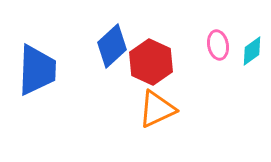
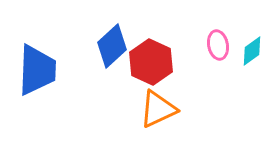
orange triangle: moved 1 px right
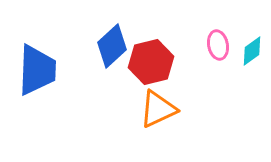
red hexagon: rotated 21 degrees clockwise
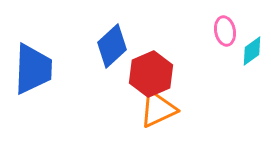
pink ellipse: moved 7 px right, 14 px up
red hexagon: moved 12 px down; rotated 9 degrees counterclockwise
blue trapezoid: moved 4 px left, 1 px up
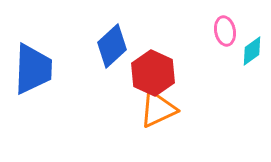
red hexagon: moved 2 px right, 1 px up; rotated 12 degrees counterclockwise
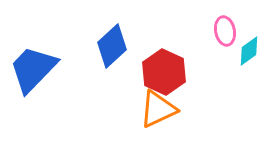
cyan diamond: moved 3 px left
blue trapezoid: rotated 138 degrees counterclockwise
red hexagon: moved 11 px right, 1 px up
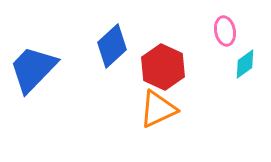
cyan diamond: moved 4 px left, 13 px down
red hexagon: moved 1 px left, 5 px up
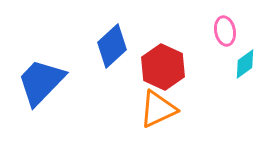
blue trapezoid: moved 8 px right, 13 px down
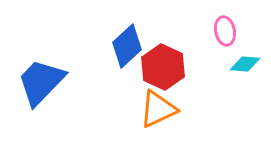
blue diamond: moved 15 px right
cyan diamond: rotated 40 degrees clockwise
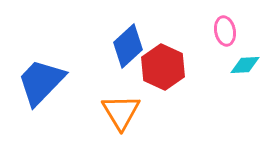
blue diamond: moved 1 px right
cyan diamond: moved 1 px down; rotated 8 degrees counterclockwise
orange triangle: moved 37 px left, 3 px down; rotated 36 degrees counterclockwise
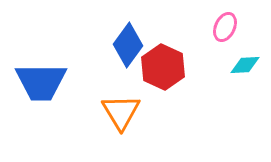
pink ellipse: moved 4 px up; rotated 36 degrees clockwise
blue diamond: moved 1 px up; rotated 12 degrees counterclockwise
blue trapezoid: rotated 134 degrees counterclockwise
